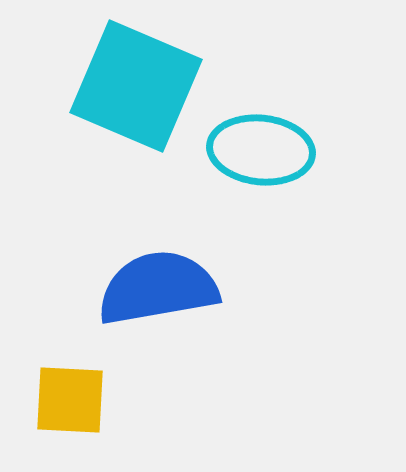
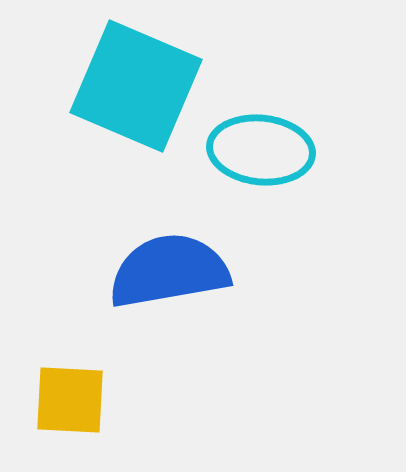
blue semicircle: moved 11 px right, 17 px up
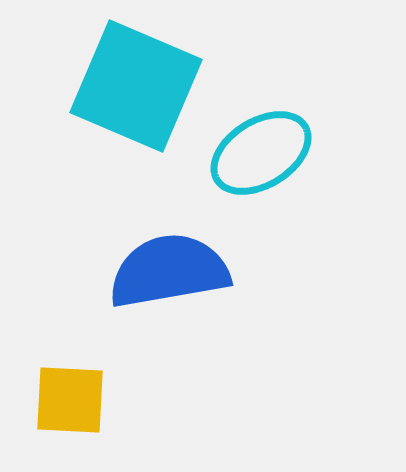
cyan ellipse: moved 3 px down; rotated 38 degrees counterclockwise
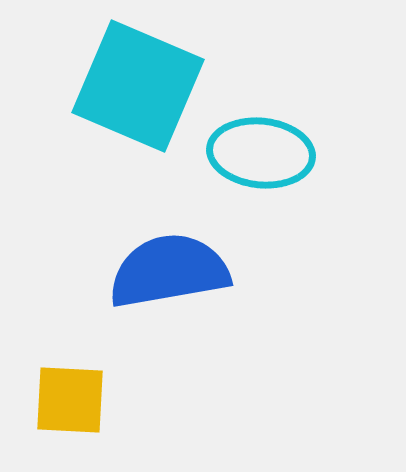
cyan square: moved 2 px right
cyan ellipse: rotated 38 degrees clockwise
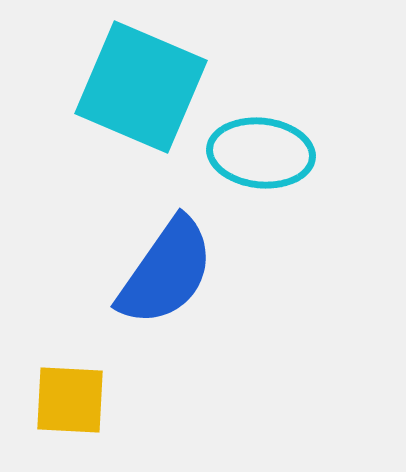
cyan square: moved 3 px right, 1 px down
blue semicircle: moved 3 px left, 1 px down; rotated 135 degrees clockwise
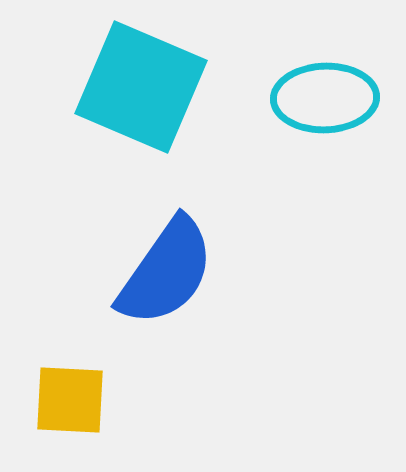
cyan ellipse: moved 64 px right, 55 px up; rotated 8 degrees counterclockwise
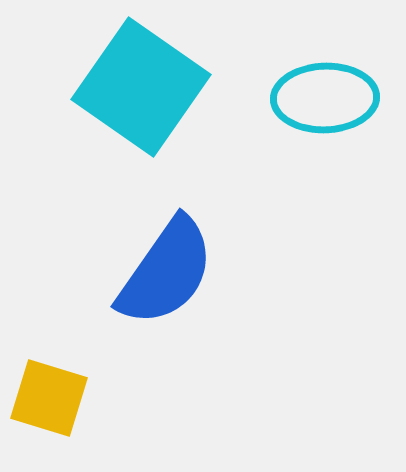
cyan square: rotated 12 degrees clockwise
yellow square: moved 21 px left, 2 px up; rotated 14 degrees clockwise
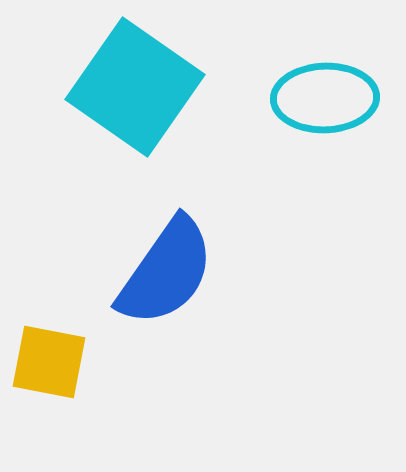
cyan square: moved 6 px left
yellow square: moved 36 px up; rotated 6 degrees counterclockwise
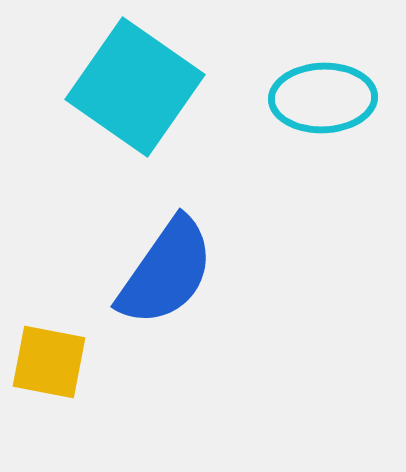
cyan ellipse: moved 2 px left
